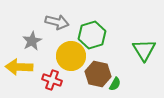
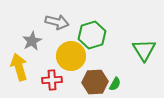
yellow arrow: rotated 72 degrees clockwise
brown hexagon: moved 3 px left, 8 px down; rotated 15 degrees counterclockwise
red cross: rotated 24 degrees counterclockwise
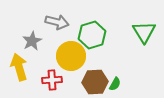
green triangle: moved 18 px up
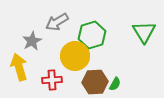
gray arrow: rotated 135 degrees clockwise
yellow circle: moved 4 px right
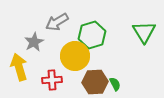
gray star: moved 2 px right, 1 px down
green semicircle: rotated 56 degrees counterclockwise
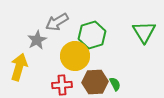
gray star: moved 3 px right, 2 px up
yellow arrow: rotated 32 degrees clockwise
red cross: moved 10 px right, 5 px down
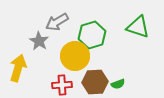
green triangle: moved 6 px left, 5 px up; rotated 40 degrees counterclockwise
gray star: moved 2 px right, 1 px down; rotated 12 degrees counterclockwise
yellow arrow: moved 1 px left, 1 px down
green semicircle: moved 3 px right; rotated 96 degrees clockwise
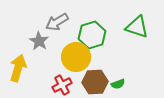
green triangle: moved 1 px left
yellow circle: moved 1 px right, 1 px down
red cross: rotated 24 degrees counterclockwise
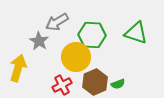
green triangle: moved 1 px left, 6 px down
green hexagon: rotated 20 degrees clockwise
brown hexagon: rotated 20 degrees counterclockwise
